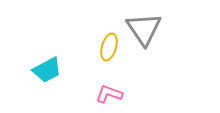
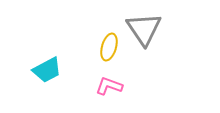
pink L-shape: moved 8 px up
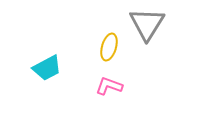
gray triangle: moved 3 px right, 5 px up; rotated 6 degrees clockwise
cyan trapezoid: moved 2 px up
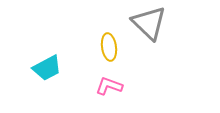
gray triangle: moved 2 px right, 1 px up; rotated 18 degrees counterclockwise
yellow ellipse: rotated 24 degrees counterclockwise
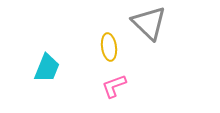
cyan trapezoid: rotated 40 degrees counterclockwise
pink L-shape: moved 5 px right; rotated 40 degrees counterclockwise
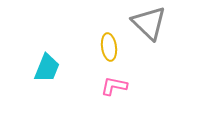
pink L-shape: rotated 32 degrees clockwise
